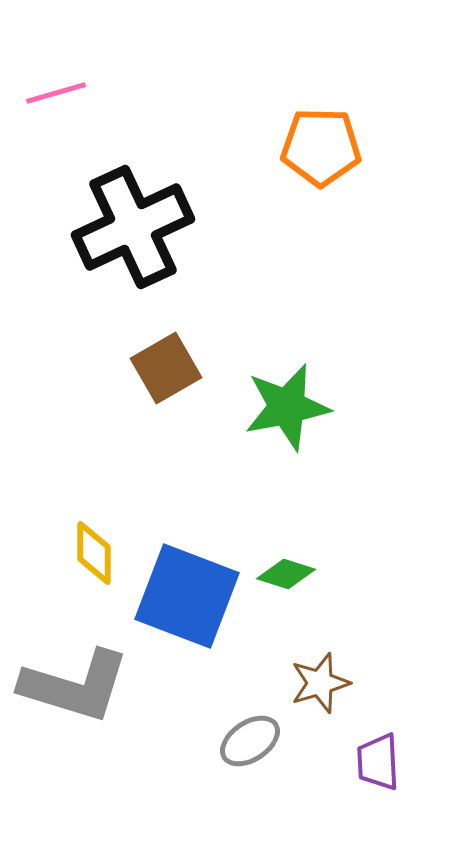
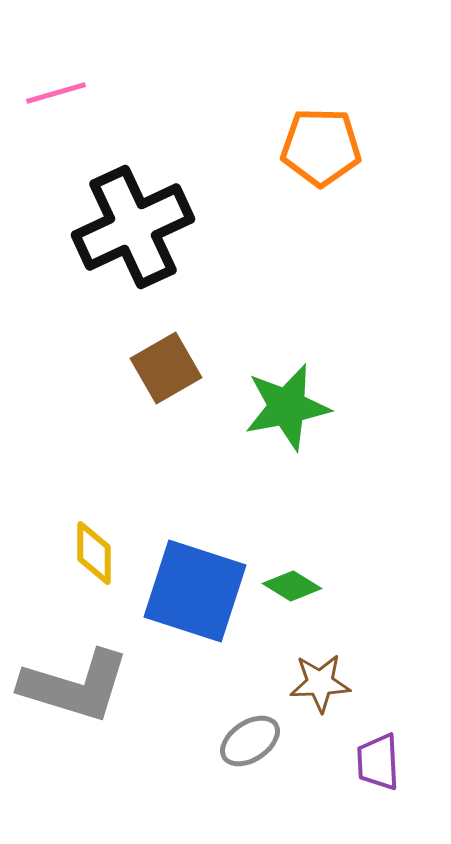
green diamond: moved 6 px right, 12 px down; rotated 14 degrees clockwise
blue square: moved 8 px right, 5 px up; rotated 3 degrees counterclockwise
brown star: rotated 14 degrees clockwise
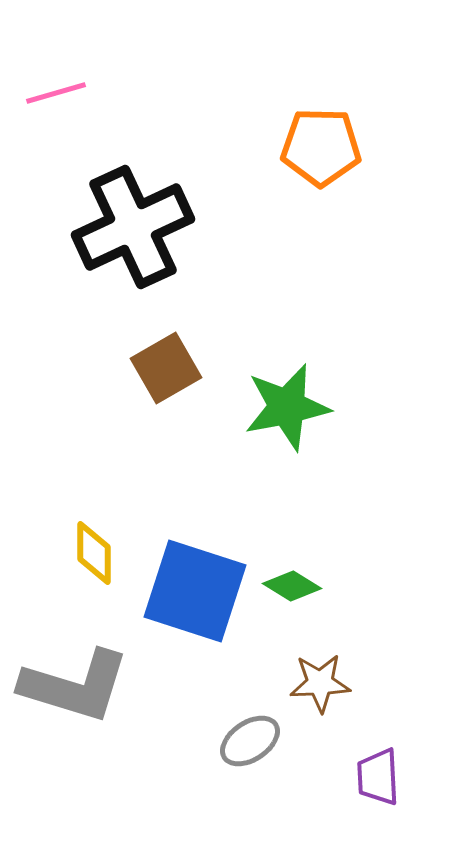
purple trapezoid: moved 15 px down
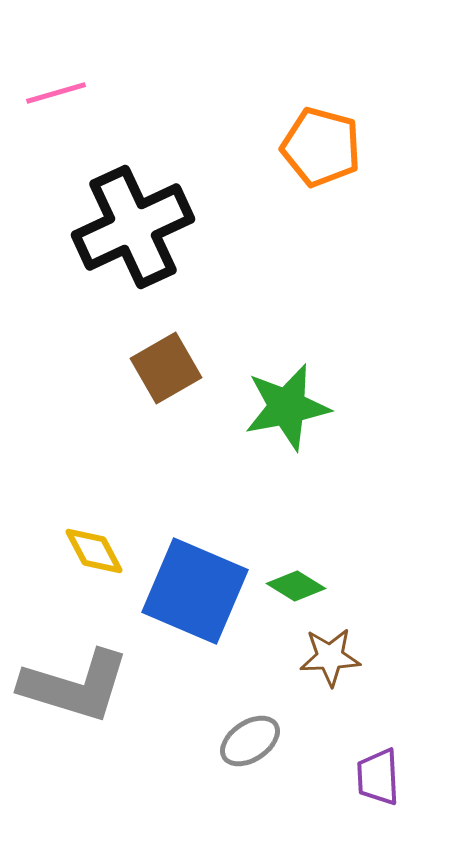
orange pentagon: rotated 14 degrees clockwise
yellow diamond: moved 2 px up; rotated 28 degrees counterclockwise
green diamond: moved 4 px right
blue square: rotated 5 degrees clockwise
brown star: moved 10 px right, 26 px up
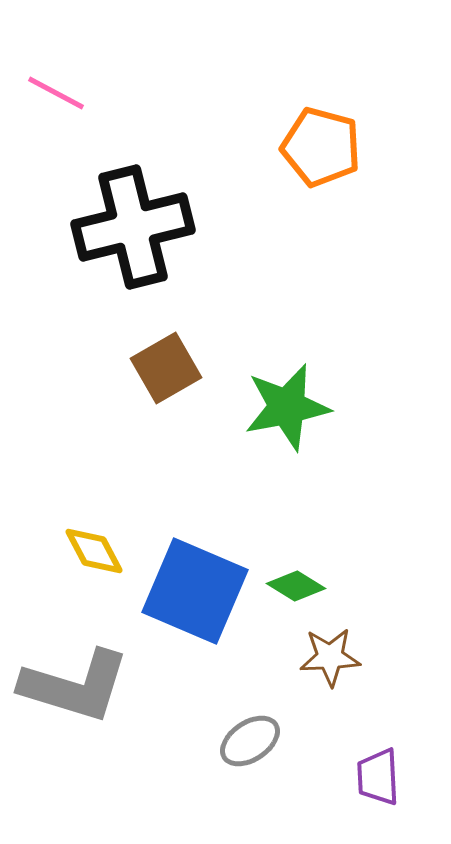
pink line: rotated 44 degrees clockwise
black cross: rotated 11 degrees clockwise
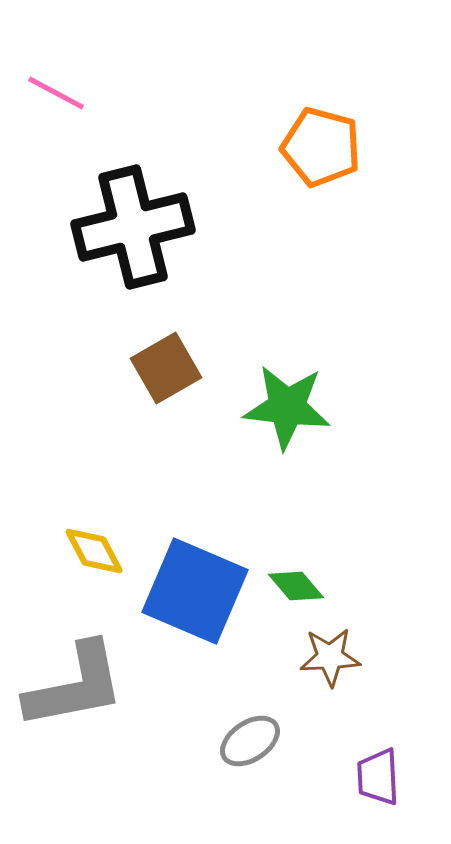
green star: rotated 18 degrees clockwise
green diamond: rotated 18 degrees clockwise
gray L-shape: rotated 28 degrees counterclockwise
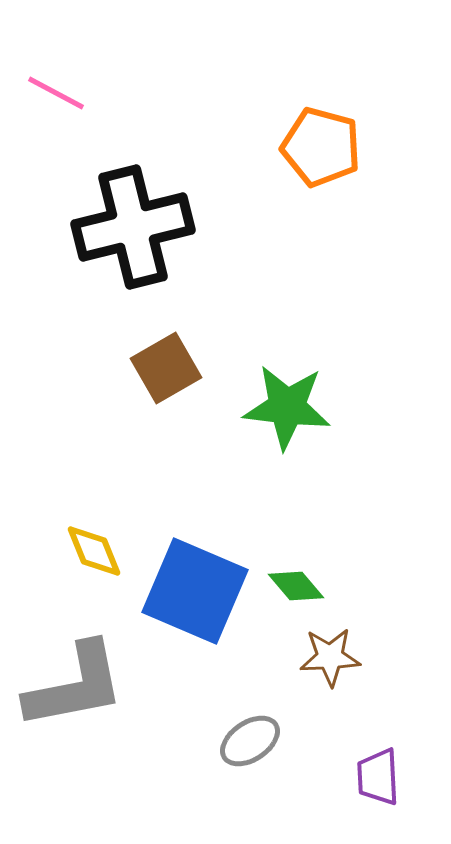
yellow diamond: rotated 6 degrees clockwise
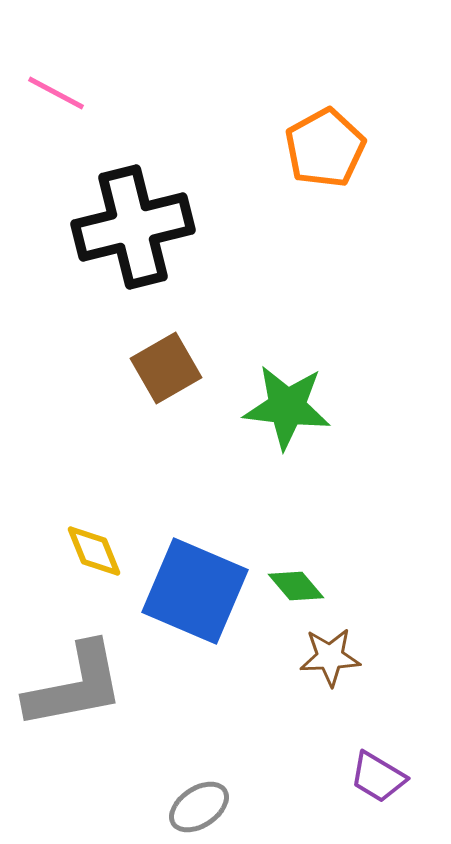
orange pentagon: moved 4 px right, 1 px down; rotated 28 degrees clockwise
gray ellipse: moved 51 px left, 66 px down
purple trapezoid: rotated 56 degrees counterclockwise
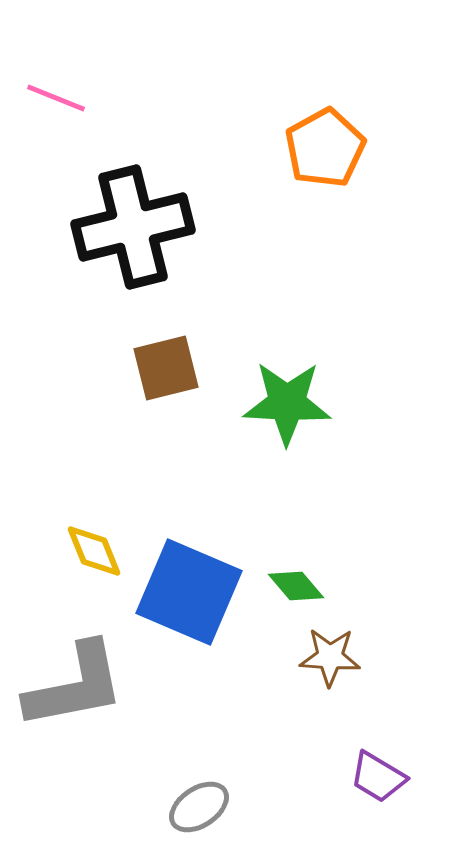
pink line: moved 5 px down; rotated 6 degrees counterclockwise
brown square: rotated 16 degrees clockwise
green star: moved 4 px up; rotated 4 degrees counterclockwise
blue square: moved 6 px left, 1 px down
brown star: rotated 6 degrees clockwise
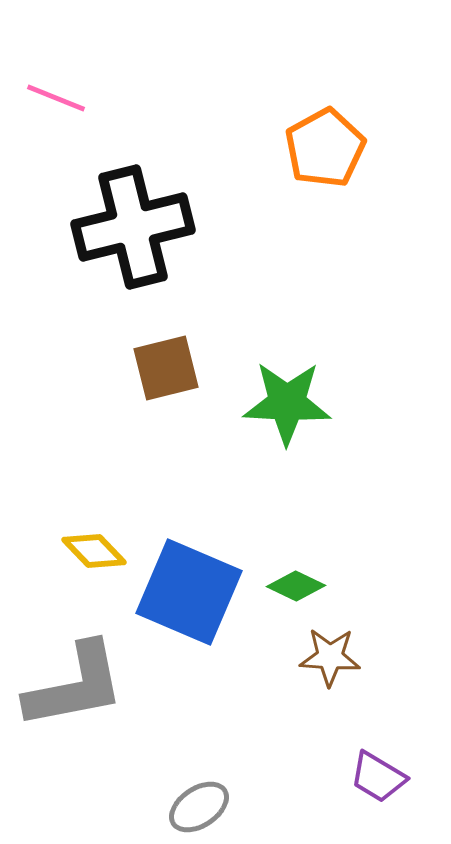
yellow diamond: rotated 22 degrees counterclockwise
green diamond: rotated 24 degrees counterclockwise
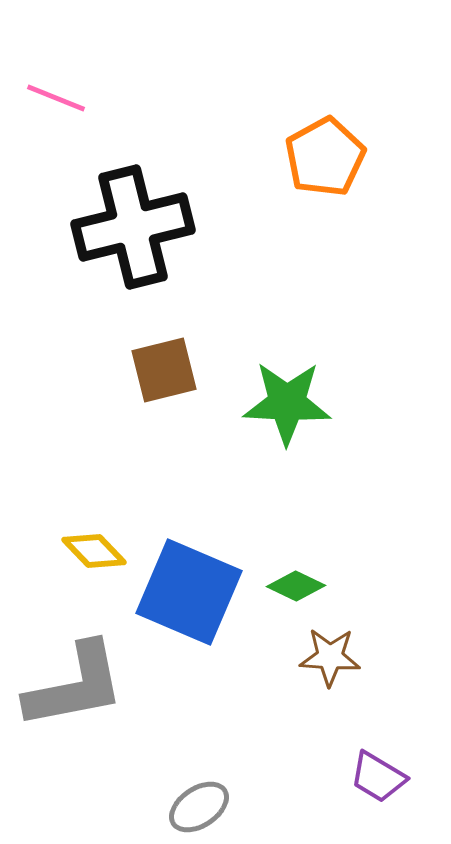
orange pentagon: moved 9 px down
brown square: moved 2 px left, 2 px down
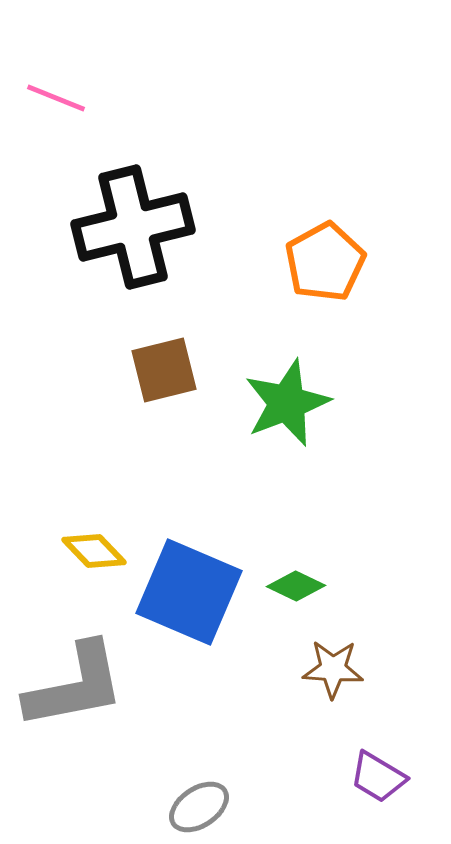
orange pentagon: moved 105 px down
green star: rotated 24 degrees counterclockwise
brown star: moved 3 px right, 12 px down
